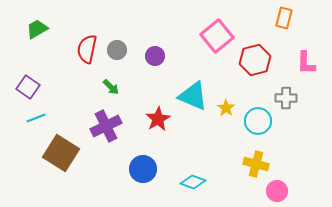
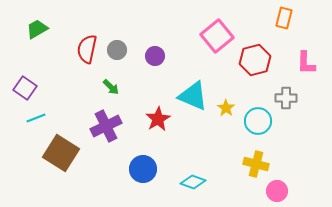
purple square: moved 3 px left, 1 px down
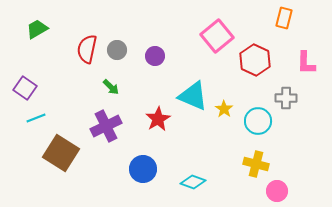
red hexagon: rotated 20 degrees counterclockwise
yellow star: moved 2 px left, 1 px down
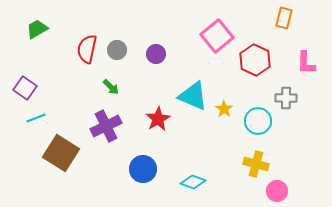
purple circle: moved 1 px right, 2 px up
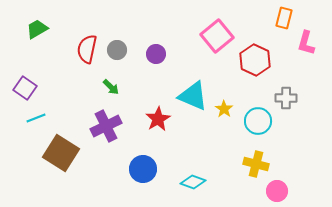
pink L-shape: moved 20 px up; rotated 15 degrees clockwise
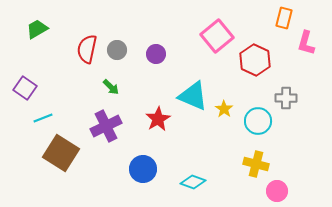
cyan line: moved 7 px right
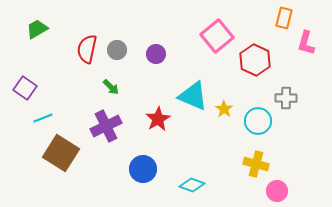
cyan diamond: moved 1 px left, 3 px down
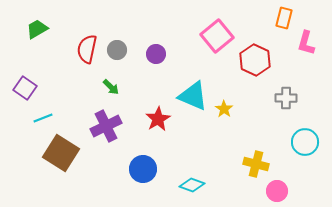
cyan circle: moved 47 px right, 21 px down
